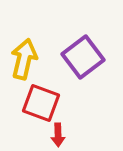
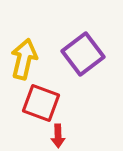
purple square: moved 3 px up
red arrow: moved 1 px down
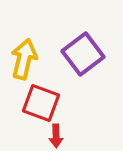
red arrow: moved 2 px left
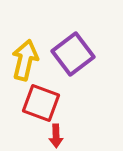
purple square: moved 10 px left
yellow arrow: moved 1 px right, 1 px down
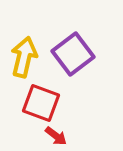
yellow arrow: moved 1 px left, 3 px up
red arrow: rotated 50 degrees counterclockwise
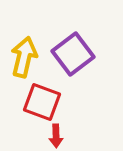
red square: moved 1 px right, 1 px up
red arrow: rotated 50 degrees clockwise
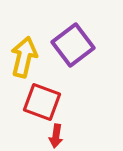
purple square: moved 9 px up
red arrow: rotated 10 degrees clockwise
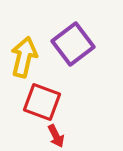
purple square: moved 1 px up
red arrow: rotated 35 degrees counterclockwise
